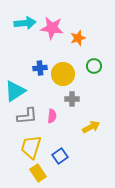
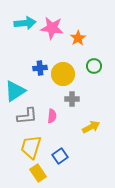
orange star: rotated 14 degrees counterclockwise
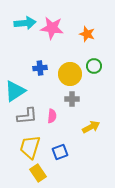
orange star: moved 9 px right, 4 px up; rotated 21 degrees counterclockwise
yellow circle: moved 7 px right
yellow trapezoid: moved 1 px left
blue square: moved 4 px up; rotated 14 degrees clockwise
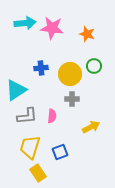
blue cross: moved 1 px right
cyan triangle: moved 1 px right, 1 px up
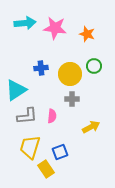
pink star: moved 3 px right
yellow rectangle: moved 8 px right, 4 px up
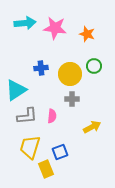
yellow arrow: moved 1 px right
yellow rectangle: rotated 12 degrees clockwise
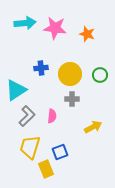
green circle: moved 6 px right, 9 px down
gray L-shape: rotated 40 degrees counterclockwise
yellow arrow: moved 1 px right
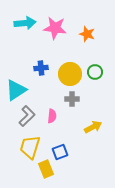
green circle: moved 5 px left, 3 px up
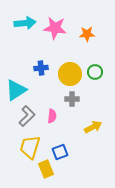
orange star: rotated 21 degrees counterclockwise
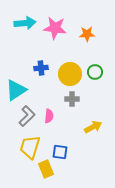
pink semicircle: moved 3 px left
blue square: rotated 28 degrees clockwise
